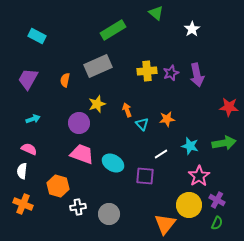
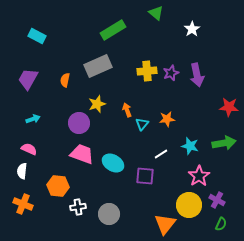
cyan triangle: rotated 24 degrees clockwise
orange hexagon: rotated 10 degrees counterclockwise
green semicircle: moved 4 px right, 1 px down
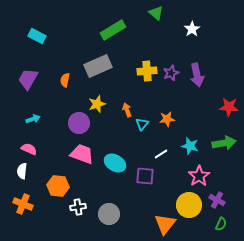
cyan ellipse: moved 2 px right
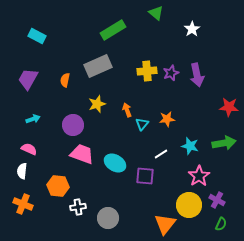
purple circle: moved 6 px left, 2 px down
gray circle: moved 1 px left, 4 px down
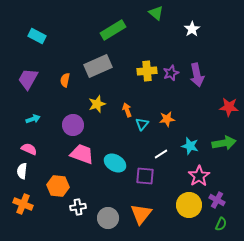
orange triangle: moved 24 px left, 10 px up
